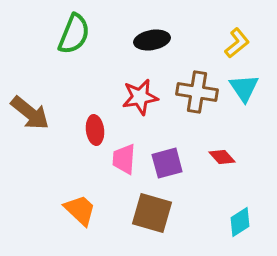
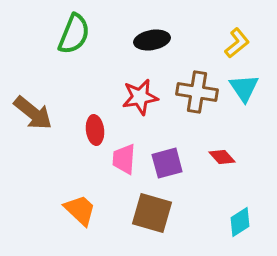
brown arrow: moved 3 px right
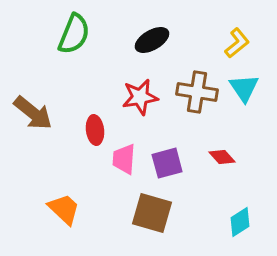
black ellipse: rotated 20 degrees counterclockwise
orange trapezoid: moved 16 px left, 1 px up
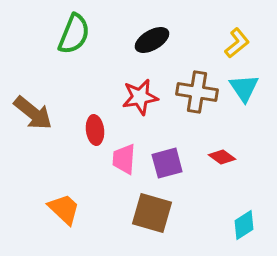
red diamond: rotated 12 degrees counterclockwise
cyan diamond: moved 4 px right, 3 px down
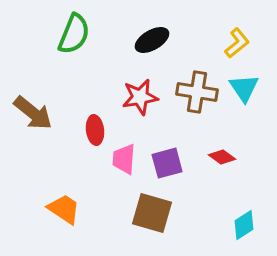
orange trapezoid: rotated 9 degrees counterclockwise
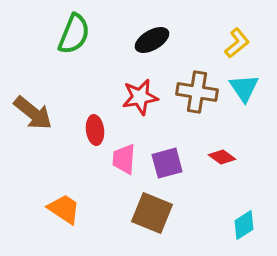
brown square: rotated 6 degrees clockwise
